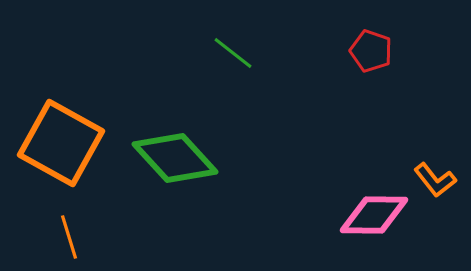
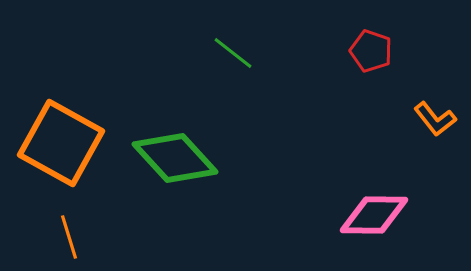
orange L-shape: moved 61 px up
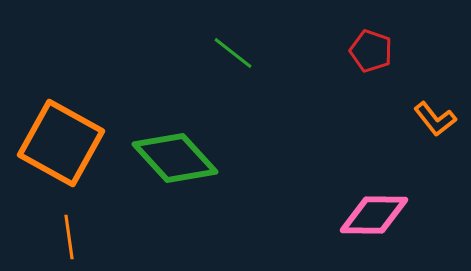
orange line: rotated 9 degrees clockwise
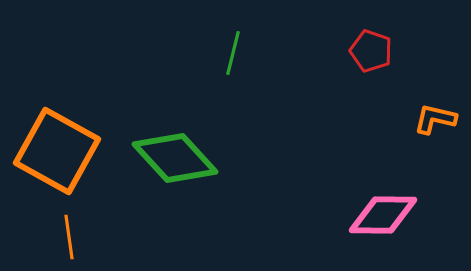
green line: rotated 66 degrees clockwise
orange L-shape: rotated 141 degrees clockwise
orange square: moved 4 px left, 8 px down
pink diamond: moved 9 px right
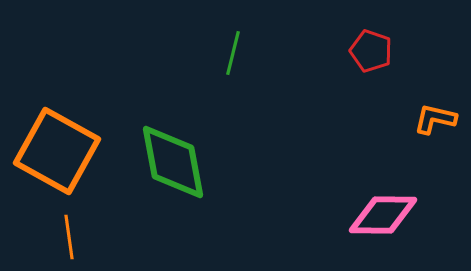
green diamond: moved 2 px left, 4 px down; rotated 32 degrees clockwise
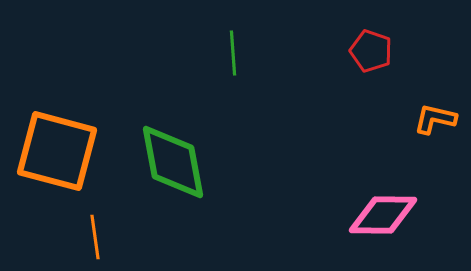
green line: rotated 18 degrees counterclockwise
orange square: rotated 14 degrees counterclockwise
orange line: moved 26 px right
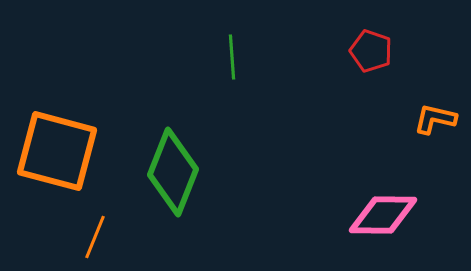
green line: moved 1 px left, 4 px down
green diamond: moved 10 px down; rotated 32 degrees clockwise
orange line: rotated 30 degrees clockwise
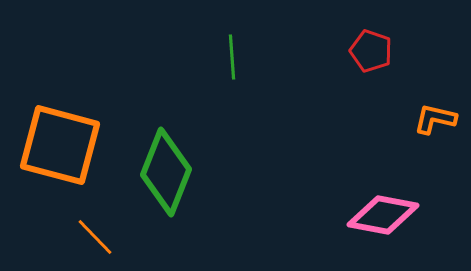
orange square: moved 3 px right, 6 px up
green diamond: moved 7 px left
pink diamond: rotated 10 degrees clockwise
orange line: rotated 66 degrees counterclockwise
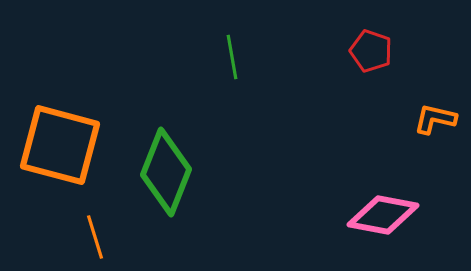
green line: rotated 6 degrees counterclockwise
orange line: rotated 27 degrees clockwise
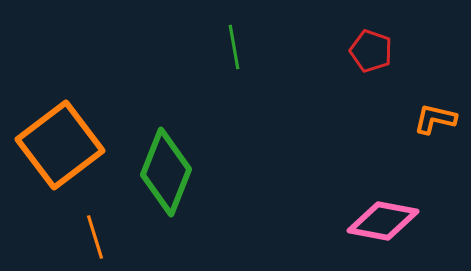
green line: moved 2 px right, 10 px up
orange square: rotated 38 degrees clockwise
pink diamond: moved 6 px down
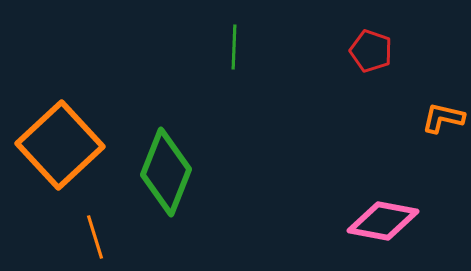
green line: rotated 12 degrees clockwise
orange L-shape: moved 8 px right, 1 px up
orange square: rotated 6 degrees counterclockwise
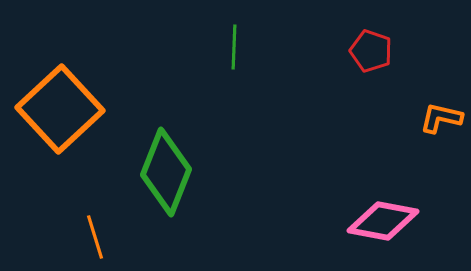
orange L-shape: moved 2 px left
orange square: moved 36 px up
